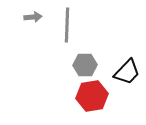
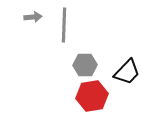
gray line: moved 3 px left
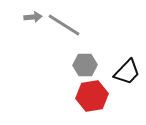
gray line: rotated 60 degrees counterclockwise
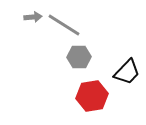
gray hexagon: moved 6 px left, 8 px up
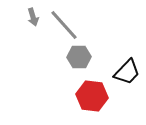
gray arrow: rotated 78 degrees clockwise
gray line: rotated 16 degrees clockwise
red hexagon: rotated 16 degrees clockwise
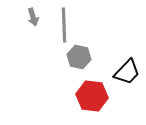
gray line: rotated 40 degrees clockwise
gray hexagon: rotated 15 degrees clockwise
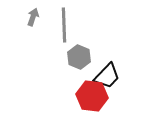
gray arrow: rotated 144 degrees counterclockwise
gray hexagon: rotated 10 degrees clockwise
black trapezoid: moved 20 px left, 4 px down
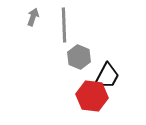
black trapezoid: rotated 16 degrees counterclockwise
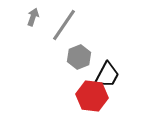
gray line: rotated 36 degrees clockwise
gray hexagon: rotated 15 degrees clockwise
black trapezoid: moved 1 px up
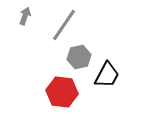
gray arrow: moved 8 px left, 1 px up
gray hexagon: rotated 10 degrees clockwise
red hexagon: moved 30 px left, 4 px up
